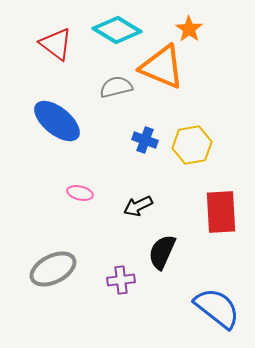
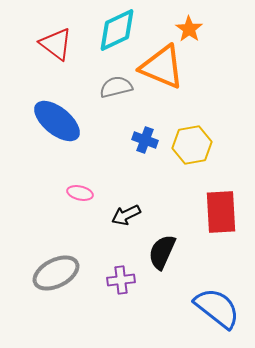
cyan diamond: rotated 57 degrees counterclockwise
black arrow: moved 12 px left, 9 px down
gray ellipse: moved 3 px right, 4 px down
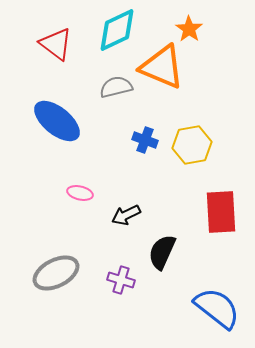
purple cross: rotated 24 degrees clockwise
